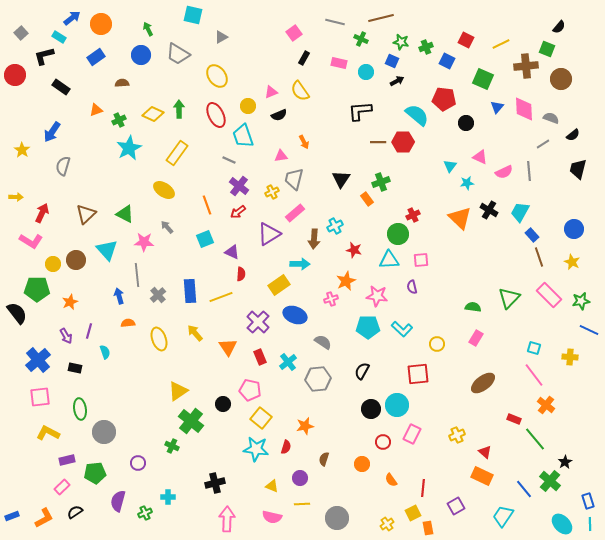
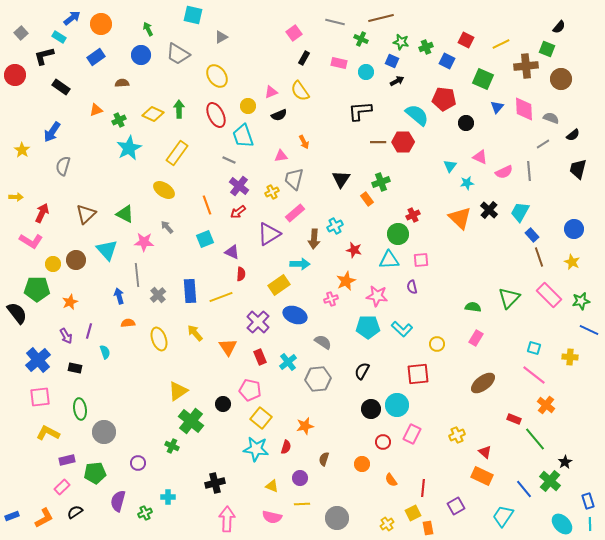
black cross at (489, 210): rotated 12 degrees clockwise
pink line at (534, 375): rotated 15 degrees counterclockwise
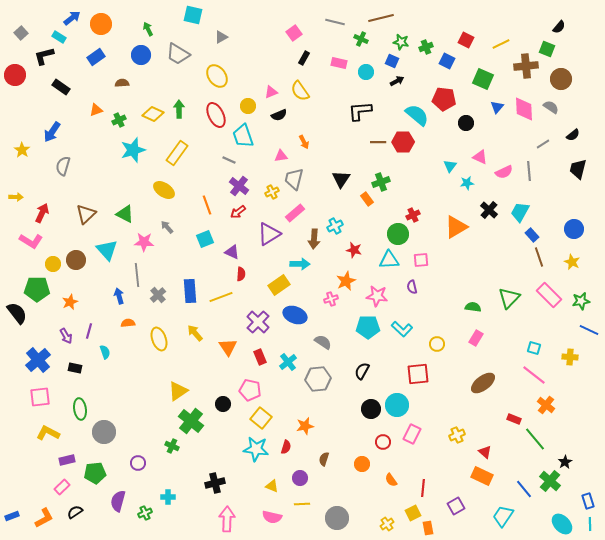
gray semicircle at (551, 118): moved 11 px up; rotated 14 degrees clockwise
cyan star at (129, 148): moved 4 px right, 2 px down; rotated 10 degrees clockwise
orange triangle at (460, 218): moved 4 px left, 9 px down; rotated 45 degrees clockwise
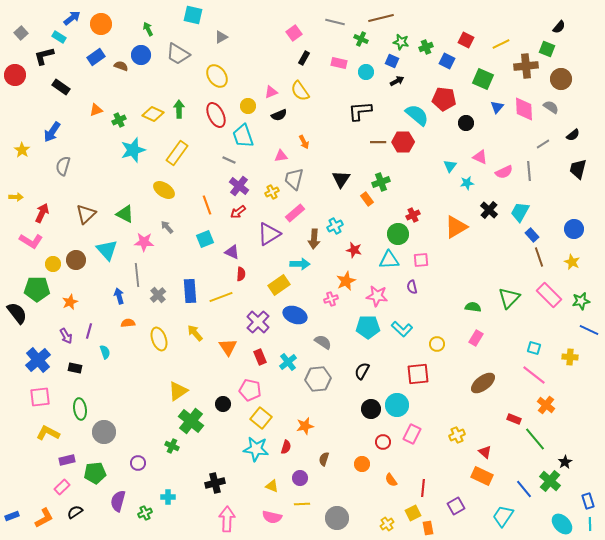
brown semicircle at (122, 83): moved 1 px left, 17 px up; rotated 24 degrees clockwise
